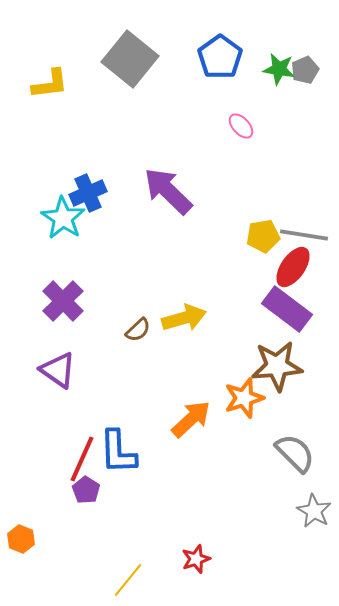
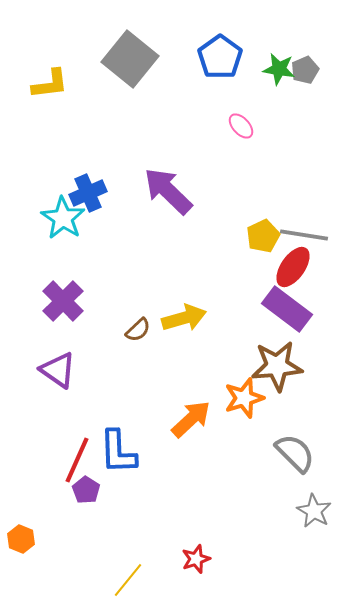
yellow pentagon: rotated 16 degrees counterclockwise
red line: moved 5 px left, 1 px down
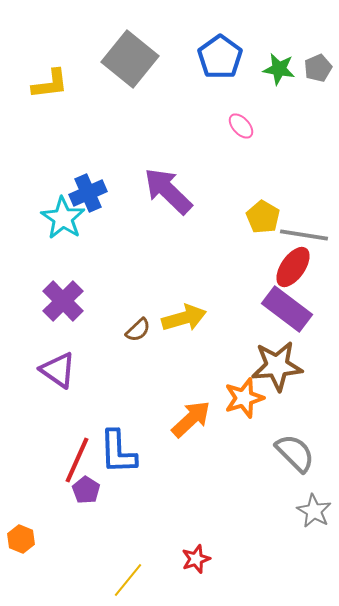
gray pentagon: moved 13 px right, 2 px up
yellow pentagon: moved 19 px up; rotated 16 degrees counterclockwise
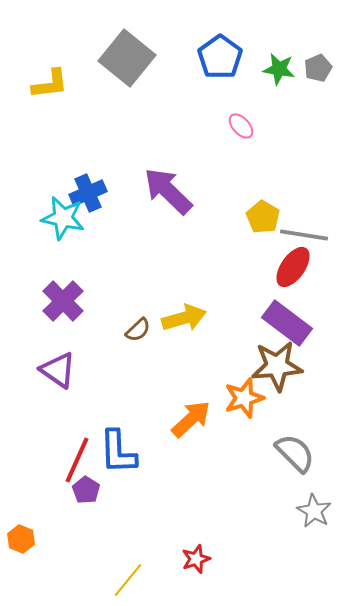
gray square: moved 3 px left, 1 px up
cyan star: rotated 21 degrees counterclockwise
purple rectangle: moved 14 px down
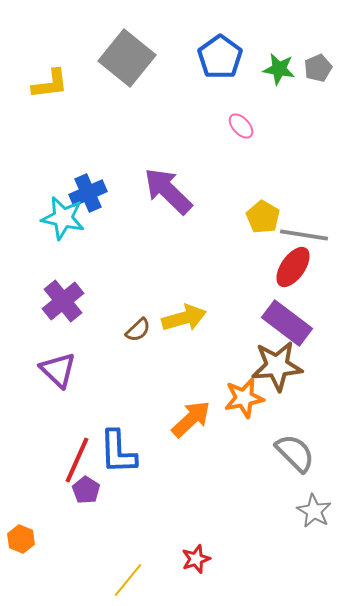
purple cross: rotated 6 degrees clockwise
purple triangle: rotated 9 degrees clockwise
orange star: rotated 6 degrees clockwise
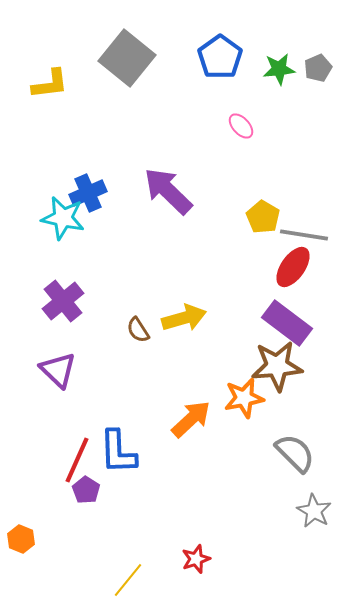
green star: rotated 16 degrees counterclockwise
brown semicircle: rotated 100 degrees clockwise
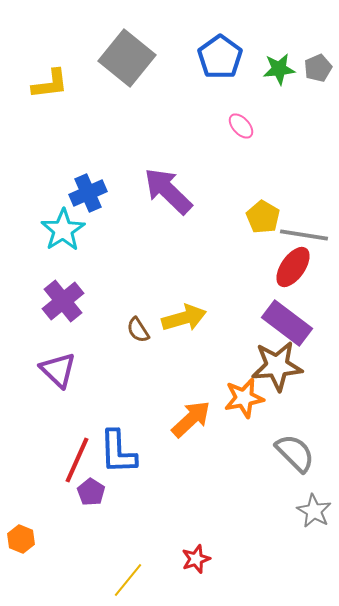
cyan star: moved 12 px down; rotated 27 degrees clockwise
purple pentagon: moved 5 px right, 2 px down
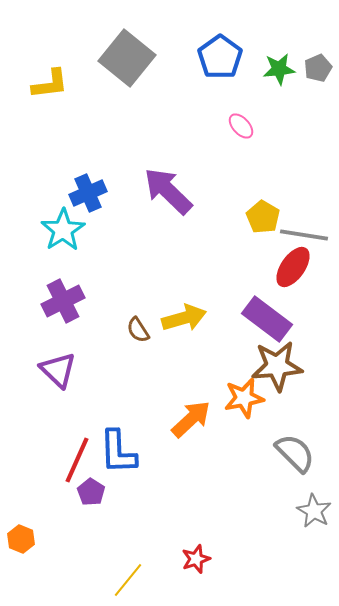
purple cross: rotated 12 degrees clockwise
purple rectangle: moved 20 px left, 4 px up
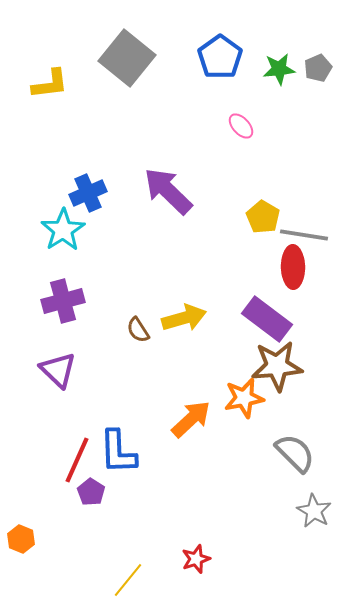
red ellipse: rotated 36 degrees counterclockwise
purple cross: rotated 12 degrees clockwise
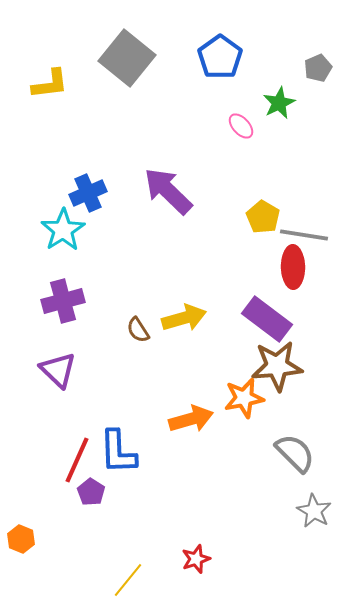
green star: moved 34 px down; rotated 20 degrees counterclockwise
orange arrow: rotated 27 degrees clockwise
